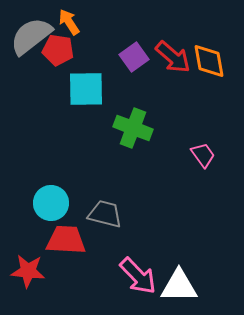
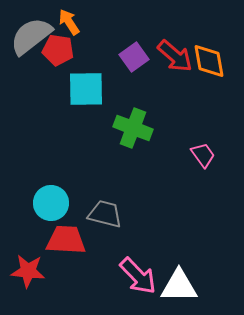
red arrow: moved 2 px right, 1 px up
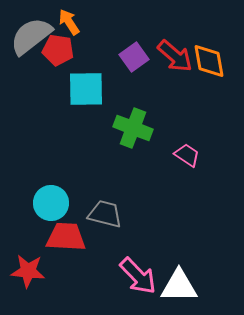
pink trapezoid: moved 16 px left; rotated 20 degrees counterclockwise
red trapezoid: moved 3 px up
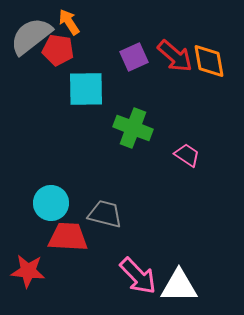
purple square: rotated 12 degrees clockwise
red trapezoid: moved 2 px right
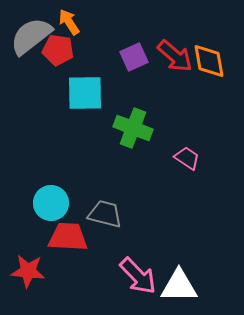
cyan square: moved 1 px left, 4 px down
pink trapezoid: moved 3 px down
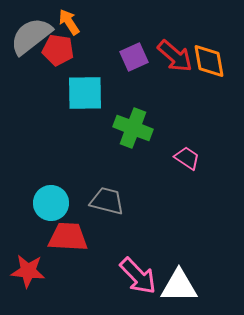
gray trapezoid: moved 2 px right, 13 px up
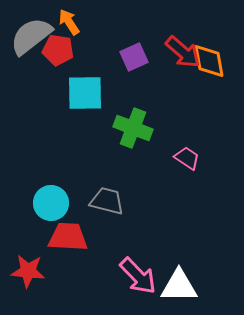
red arrow: moved 8 px right, 4 px up
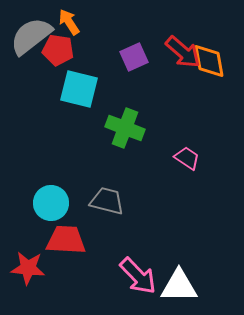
cyan square: moved 6 px left, 4 px up; rotated 15 degrees clockwise
green cross: moved 8 px left
red trapezoid: moved 2 px left, 3 px down
red star: moved 3 px up
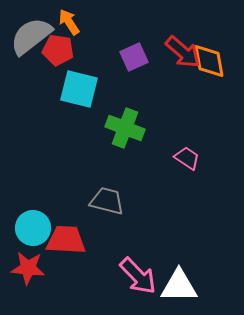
cyan circle: moved 18 px left, 25 px down
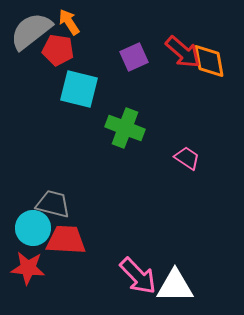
gray semicircle: moved 5 px up
gray trapezoid: moved 54 px left, 3 px down
white triangle: moved 4 px left
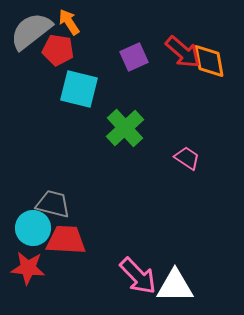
green cross: rotated 27 degrees clockwise
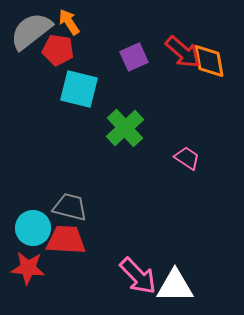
gray trapezoid: moved 17 px right, 3 px down
